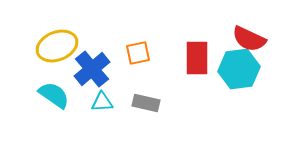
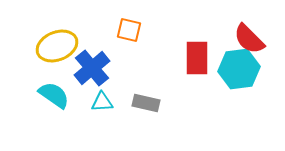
red semicircle: rotated 20 degrees clockwise
orange square: moved 9 px left, 23 px up; rotated 25 degrees clockwise
blue cross: moved 1 px up
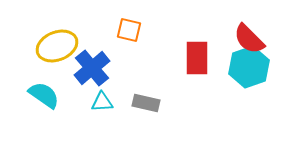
cyan hexagon: moved 10 px right, 2 px up; rotated 12 degrees counterclockwise
cyan semicircle: moved 10 px left
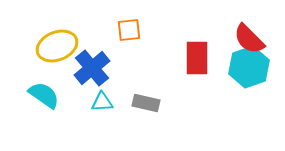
orange square: rotated 20 degrees counterclockwise
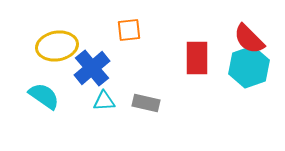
yellow ellipse: rotated 12 degrees clockwise
cyan semicircle: moved 1 px down
cyan triangle: moved 2 px right, 1 px up
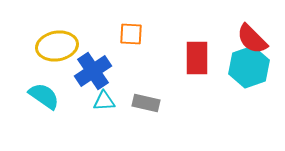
orange square: moved 2 px right, 4 px down; rotated 10 degrees clockwise
red semicircle: moved 3 px right
blue cross: moved 1 px right, 3 px down; rotated 6 degrees clockwise
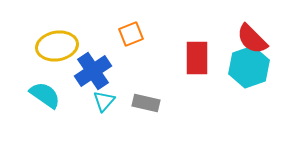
orange square: rotated 25 degrees counterclockwise
cyan semicircle: moved 1 px right, 1 px up
cyan triangle: rotated 45 degrees counterclockwise
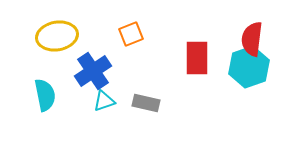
red semicircle: rotated 52 degrees clockwise
yellow ellipse: moved 10 px up
cyan semicircle: rotated 44 degrees clockwise
cyan triangle: rotated 30 degrees clockwise
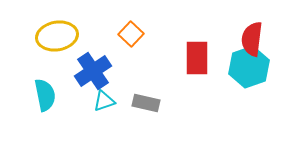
orange square: rotated 25 degrees counterclockwise
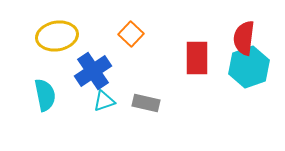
red semicircle: moved 8 px left, 1 px up
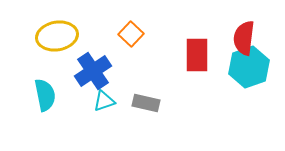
red rectangle: moved 3 px up
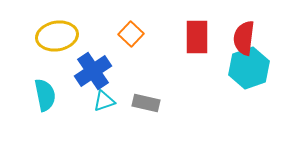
red rectangle: moved 18 px up
cyan hexagon: moved 1 px down
